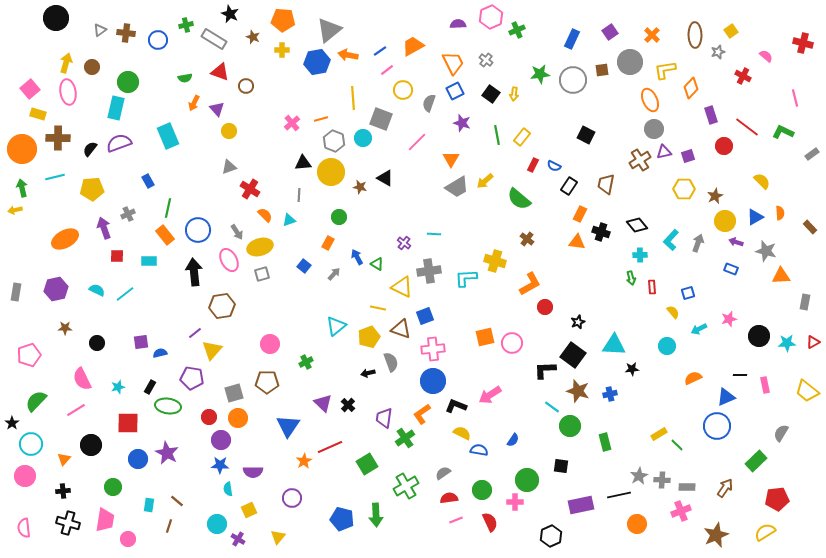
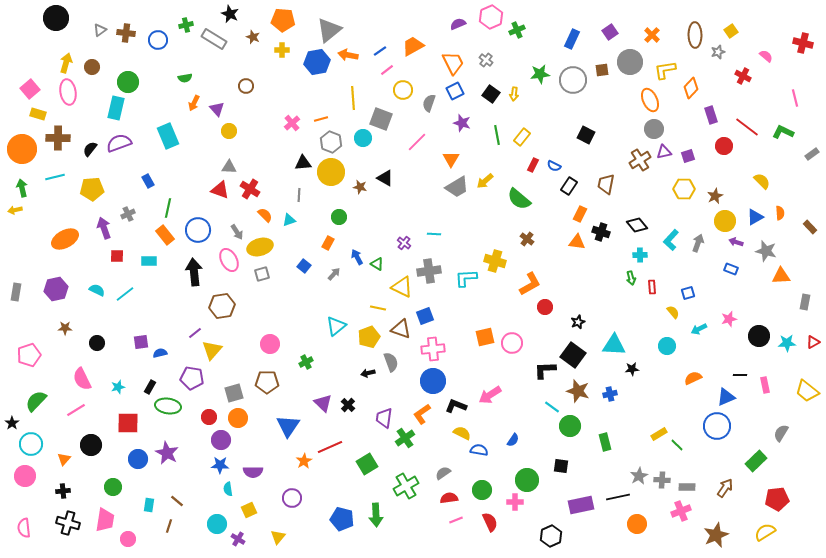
purple semicircle at (458, 24): rotated 21 degrees counterclockwise
red triangle at (220, 72): moved 118 px down
gray hexagon at (334, 141): moved 3 px left, 1 px down
gray triangle at (229, 167): rotated 21 degrees clockwise
black line at (619, 495): moved 1 px left, 2 px down
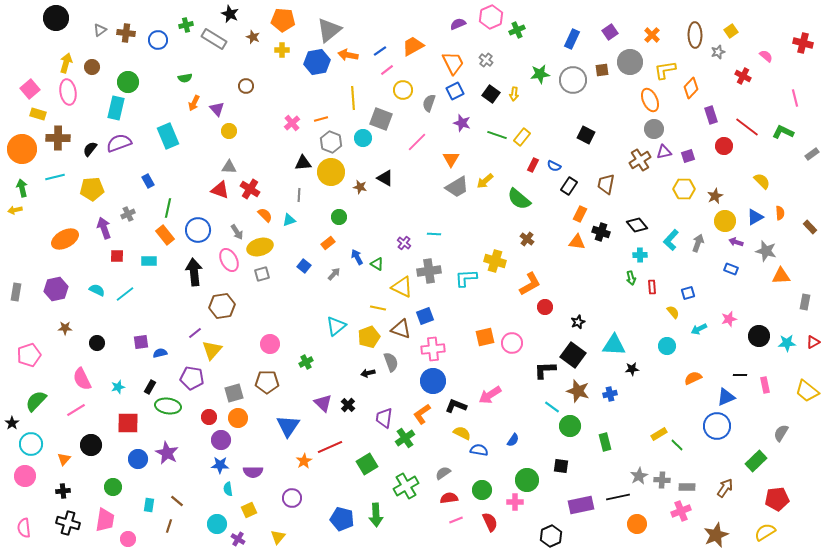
green line at (497, 135): rotated 60 degrees counterclockwise
orange rectangle at (328, 243): rotated 24 degrees clockwise
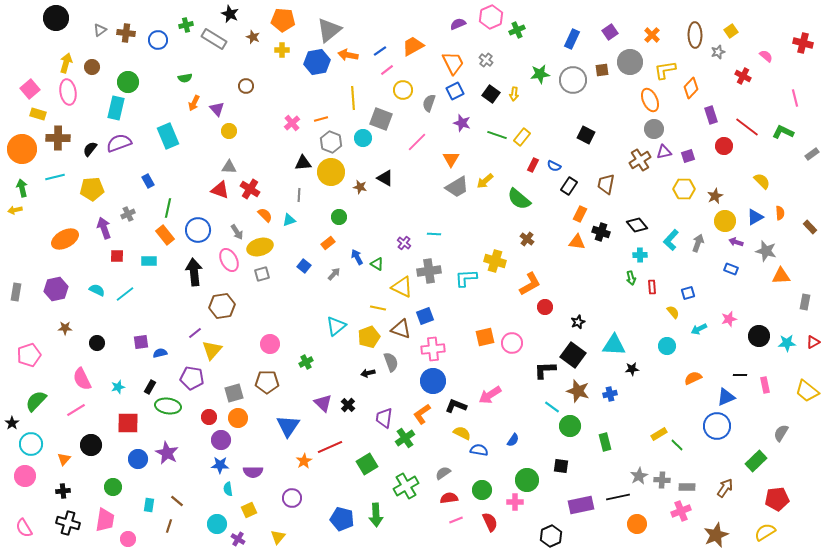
pink semicircle at (24, 528): rotated 24 degrees counterclockwise
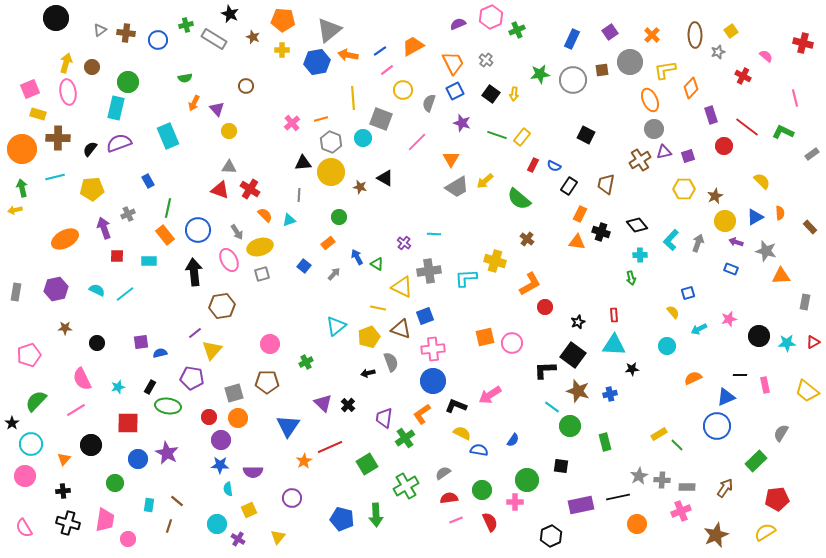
pink square at (30, 89): rotated 18 degrees clockwise
red rectangle at (652, 287): moved 38 px left, 28 px down
green circle at (113, 487): moved 2 px right, 4 px up
